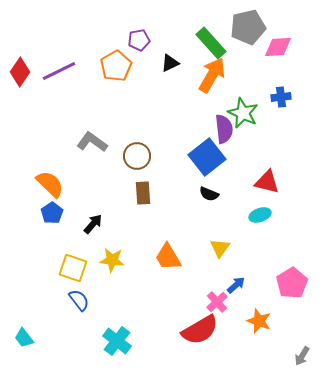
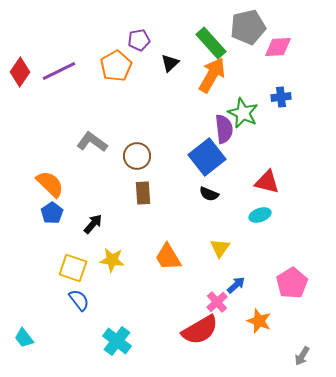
black triangle: rotated 18 degrees counterclockwise
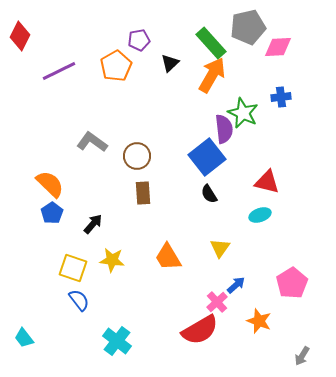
red diamond: moved 36 px up; rotated 8 degrees counterclockwise
black semicircle: rotated 36 degrees clockwise
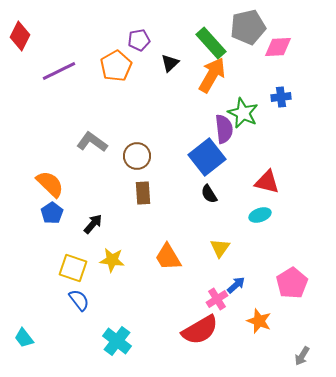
pink cross: moved 3 px up; rotated 10 degrees clockwise
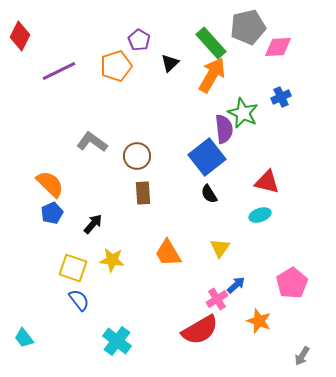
purple pentagon: rotated 30 degrees counterclockwise
orange pentagon: rotated 12 degrees clockwise
blue cross: rotated 18 degrees counterclockwise
blue pentagon: rotated 10 degrees clockwise
orange trapezoid: moved 4 px up
